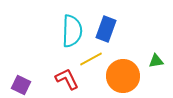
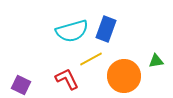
cyan semicircle: rotated 72 degrees clockwise
orange circle: moved 1 px right
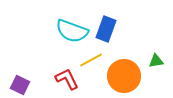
cyan semicircle: rotated 36 degrees clockwise
yellow line: moved 1 px down
purple square: moved 1 px left
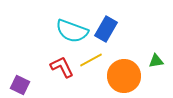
blue rectangle: rotated 10 degrees clockwise
red L-shape: moved 5 px left, 12 px up
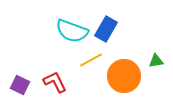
red L-shape: moved 7 px left, 15 px down
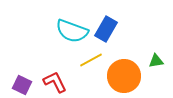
purple square: moved 2 px right
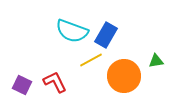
blue rectangle: moved 6 px down
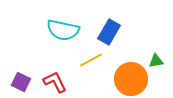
cyan semicircle: moved 9 px left, 1 px up; rotated 8 degrees counterclockwise
blue rectangle: moved 3 px right, 3 px up
orange circle: moved 7 px right, 3 px down
purple square: moved 1 px left, 3 px up
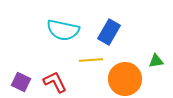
yellow line: rotated 25 degrees clockwise
orange circle: moved 6 px left
